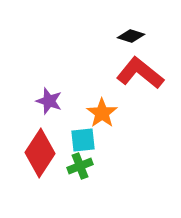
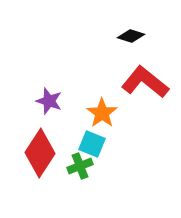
red L-shape: moved 5 px right, 9 px down
cyan square: moved 9 px right, 4 px down; rotated 28 degrees clockwise
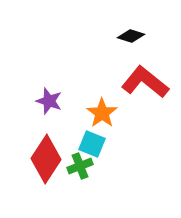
red diamond: moved 6 px right, 6 px down
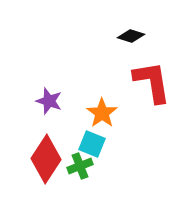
red L-shape: moved 7 px right; rotated 42 degrees clockwise
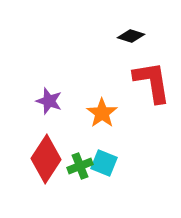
cyan square: moved 12 px right, 19 px down
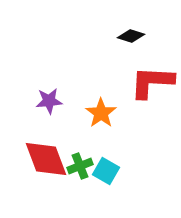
red L-shape: rotated 78 degrees counterclockwise
purple star: rotated 24 degrees counterclockwise
orange star: moved 1 px left
red diamond: rotated 54 degrees counterclockwise
cyan square: moved 2 px right, 8 px down; rotated 8 degrees clockwise
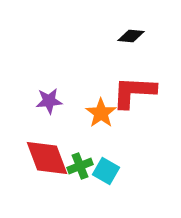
black diamond: rotated 12 degrees counterclockwise
red L-shape: moved 18 px left, 10 px down
red diamond: moved 1 px right, 1 px up
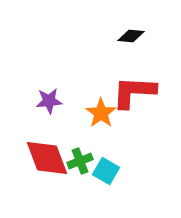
green cross: moved 5 px up
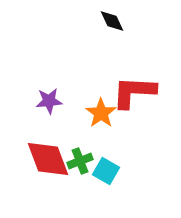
black diamond: moved 19 px left, 15 px up; rotated 60 degrees clockwise
red diamond: moved 1 px right, 1 px down
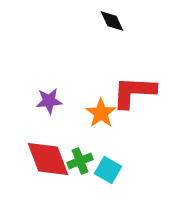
cyan square: moved 2 px right, 1 px up
